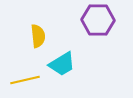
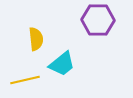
yellow semicircle: moved 2 px left, 3 px down
cyan trapezoid: rotated 8 degrees counterclockwise
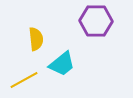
purple hexagon: moved 2 px left, 1 px down
yellow line: moved 1 px left; rotated 16 degrees counterclockwise
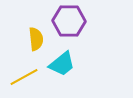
purple hexagon: moved 27 px left
yellow line: moved 3 px up
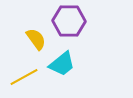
yellow semicircle: rotated 30 degrees counterclockwise
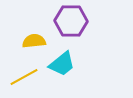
purple hexagon: moved 2 px right
yellow semicircle: moved 2 px left, 2 px down; rotated 60 degrees counterclockwise
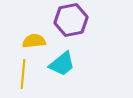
purple hexagon: moved 1 px up; rotated 12 degrees counterclockwise
yellow line: moved 1 px left, 3 px up; rotated 56 degrees counterclockwise
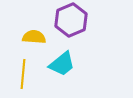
purple hexagon: rotated 12 degrees counterclockwise
yellow semicircle: moved 4 px up; rotated 10 degrees clockwise
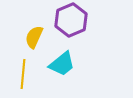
yellow semicircle: rotated 70 degrees counterclockwise
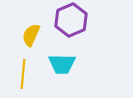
yellow semicircle: moved 3 px left, 2 px up
cyan trapezoid: rotated 40 degrees clockwise
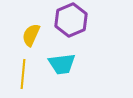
cyan trapezoid: rotated 8 degrees counterclockwise
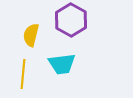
purple hexagon: rotated 8 degrees counterclockwise
yellow semicircle: rotated 10 degrees counterclockwise
